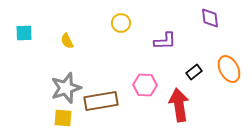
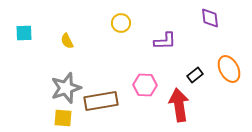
black rectangle: moved 1 px right, 3 px down
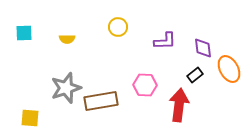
purple diamond: moved 7 px left, 30 px down
yellow circle: moved 3 px left, 4 px down
yellow semicircle: moved 2 px up; rotated 63 degrees counterclockwise
red arrow: rotated 16 degrees clockwise
yellow square: moved 33 px left
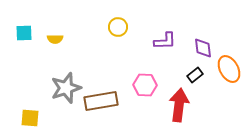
yellow semicircle: moved 12 px left
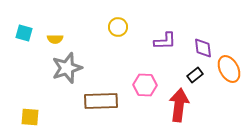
cyan square: rotated 18 degrees clockwise
gray star: moved 1 px right, 20 px up
brown rectangle: rotated 8 degrees clockwise
yellow square: moved 1 px up
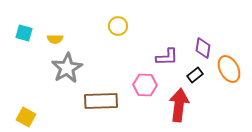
yellow circle: moved 1 px up
purple L-shape: moved 2 px right, 16 px down
purple diamond: rotated 15 degrees clockwise
gray star: rotated 12 degrees counterclockwise
yellow square: moved 4 px left; rotated 24 degrees clockwise
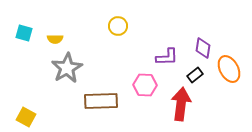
red arrow: moved 2 px right, 1 px up
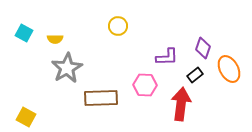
cyan square: rotated 12 degrees clockwise
purple diamond: rotated 10 degrees clockwise
brown rectangle: moved 3 px up
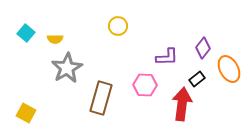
cyan square: moved 2 px right; rotated 12 degrees clockwise
purple diamond: rotated 20 degrees clockwise
black rectangle: moved 2 px right, 4 px down
brown rectangle: rotated 72 degrees counterclockwise
red arrow: moved 1 px right
yellow square: moved 4 px up
